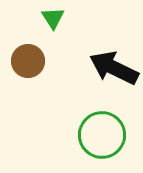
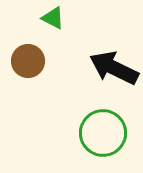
green triangle: rotated 30 degrees counterclockwise
green circle: moved 1 px right, 2 px up
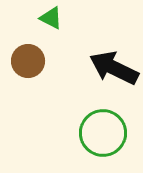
green triangle: moved 2 px left
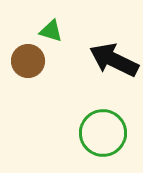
green triangle: moved 13 px down; rotated 10 degrees counterclockwise
black arrow: moved 8 px up
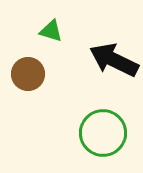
brown circle: moved 13 px down
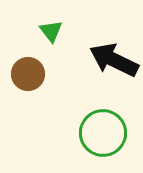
green triangle: rotated 35 degrees clockwise
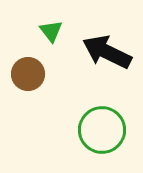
black arrow: moved 7 px left, 8 px up
green circle: moved 1 px left, 3 px up
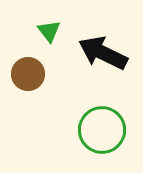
green triangle: moved 2 px left
black arrow: moved 4 px left, 1 px down
